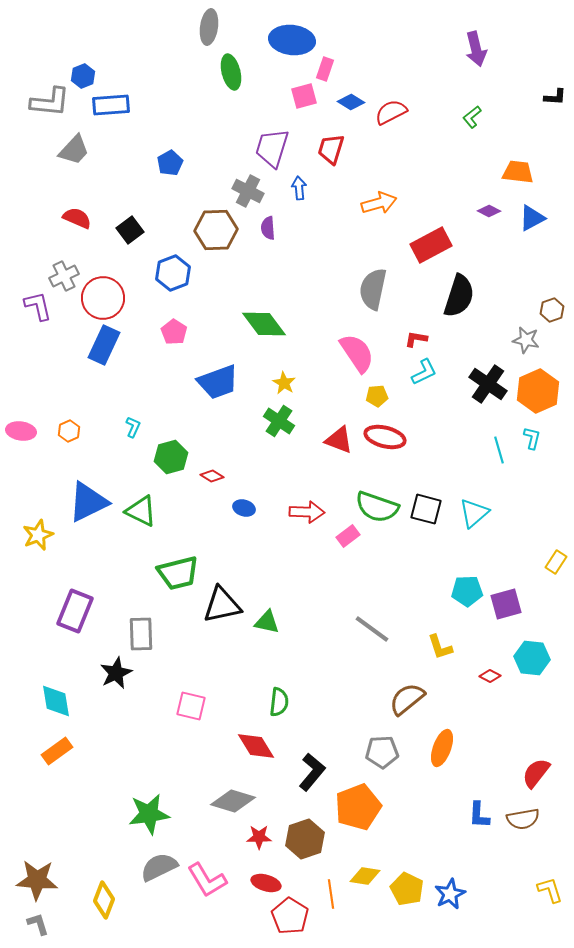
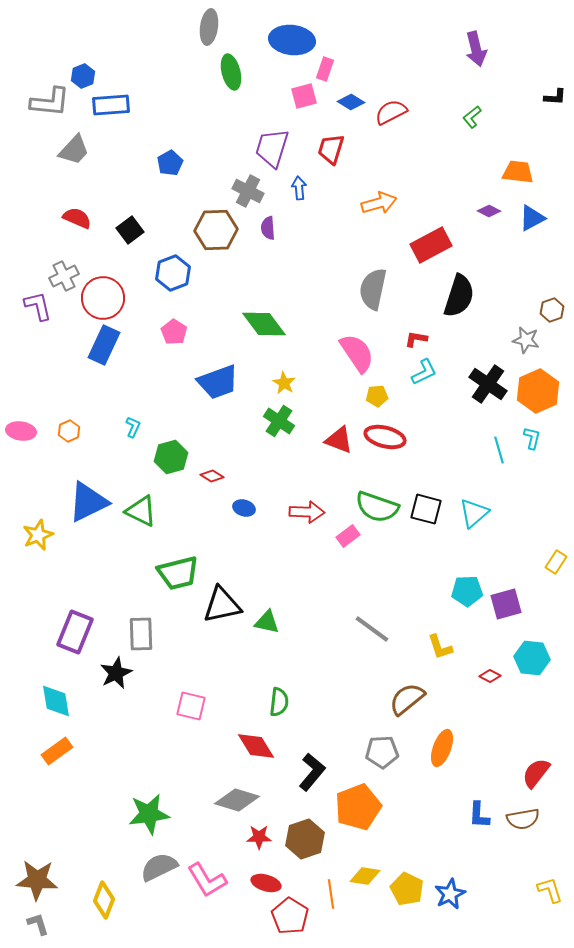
purple rectangle at (75, 611): moved 21 px down
gray diamond at (233, 801): moved 4 px right, 1 px up
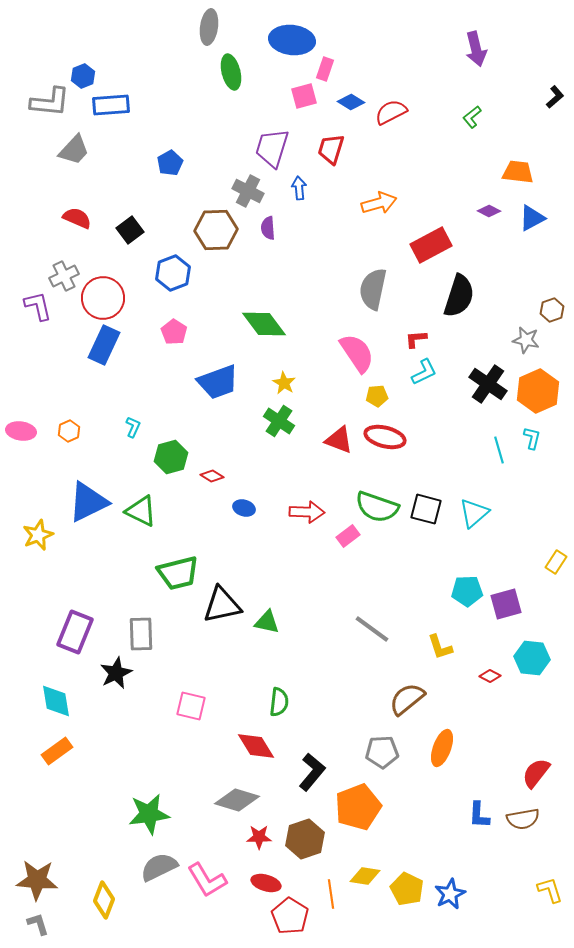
black L-shape at (555, 97): rotated 45 degrees counterclockwise
red L-shape at (416, 339): rotated 15 degrees counterclockwise
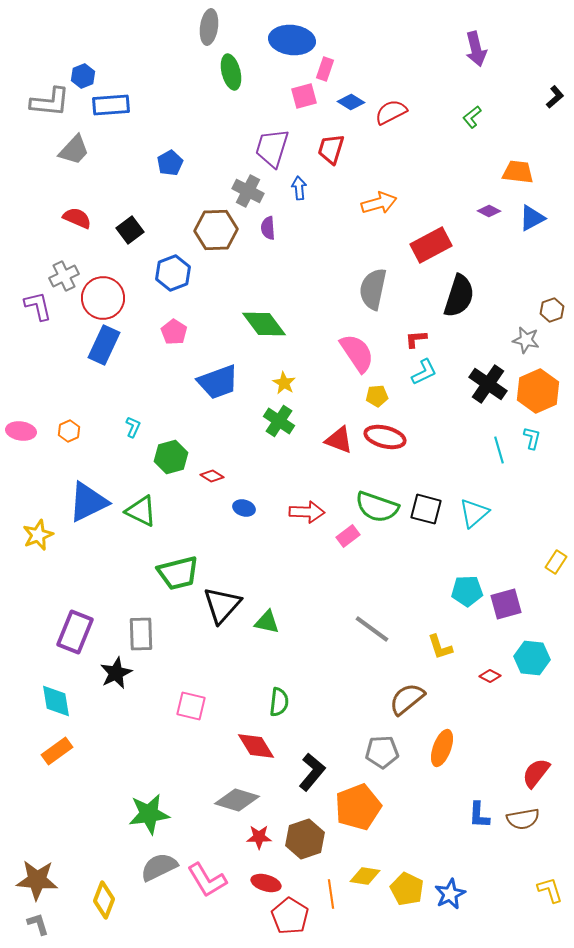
black triangle at (222, 605): rotated 36 degrees counterclockwise
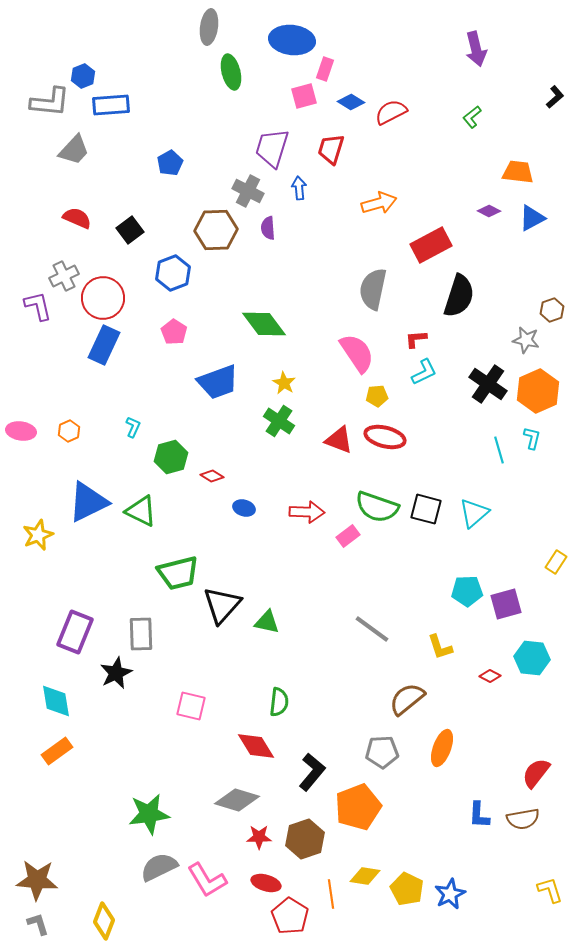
yellow diamond at (104, 900): moved 21 px down
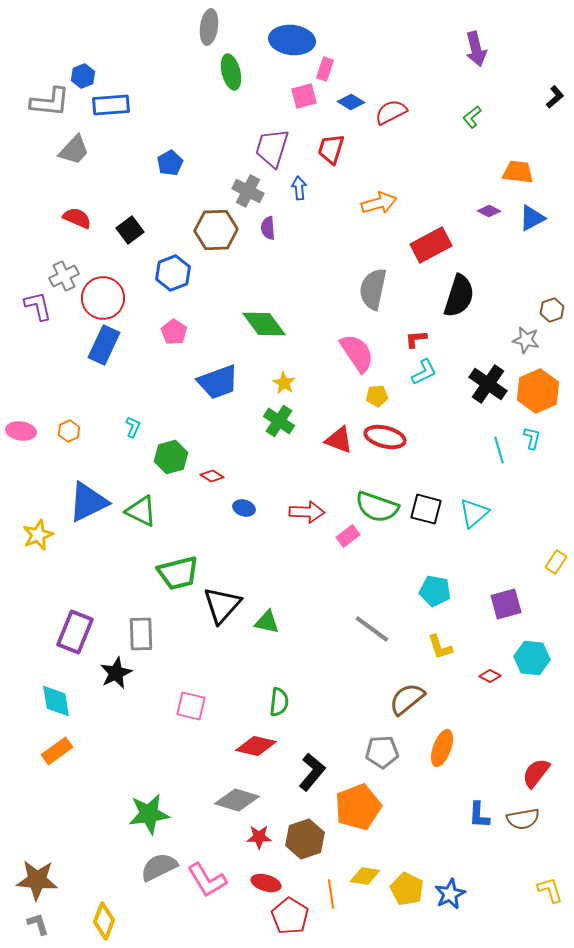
cyan pentagon at (467, 591): moved 32 px left; rotated 12 degrees clockwise
red diamond at (256, 746): rotated 45 degrees counterclockwise
